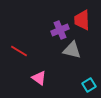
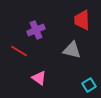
purple cross: moved 24 px left
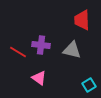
purple cross: moved 5 px right, 15 px down; rotated 30 degrees clockwise
red line: moved 1 px left, 1 px down
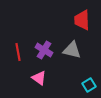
purple cross: moved 3 px right, 5 px down; rotated 24 degrees clockwise
red line: rotated 48 degrees clockwise
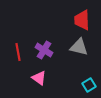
gray triangle: moved 7 px right, 3 px up
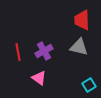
purple cross: moved 1 px down; rotated 30 degrees clockwise
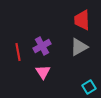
gray triangle: rotated 42 degrees counterclockwise
purple cross: moved 2 px left, 5 px up
pink triangle: moved 4 px right, 6 px up; rotated 21 degrees clockwise
cyan square: moved 2 px down
